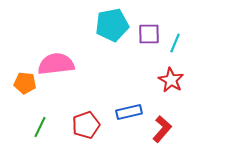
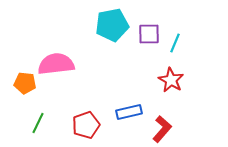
green line: moved 2 px left, 4 px up
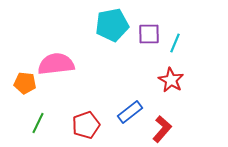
blue rectangle: moved 1 px right; rotated 25 degrees counterclockwise
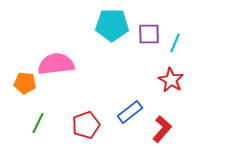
cyan pentagon: rotated 12 degrees clockwise
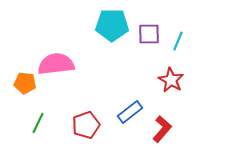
cyan line: moved 3 px right, 2 px up
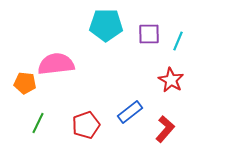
cyan pentagon: moved 6 px left
red L-shape: moved 3 px right
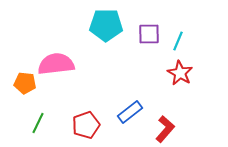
red star: moved 9 px right, 7 px up
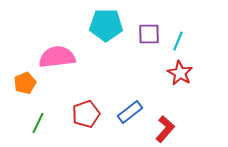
pink semicircle: moved 1 px right, 7 px up
orange pentagon: rotated 30 degrees counterclockwise
red pentagon: moved 11 px up
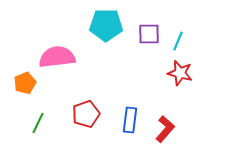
red star: rotated 15 degrees counterclockwise
blue rectangle: moved 8 px down; rotated 45 degrees counterclockwise
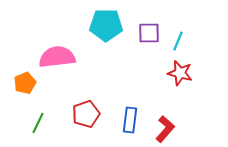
purple square: moved 1 px up
